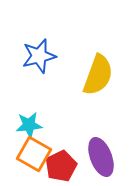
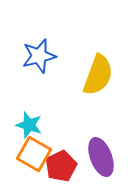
cyan star: rotated 24 degrees clockwise
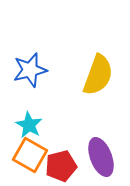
blue star: moved 9 px left, 14 px down
cyan star: rotated 12 degrees clockwise
orange square: moved 4 px left, 1 px down
red pentagon: rotated 12 degrees clockwise
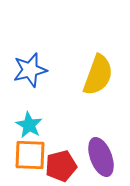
orange square: rotated 28 degrees counterclockwise
